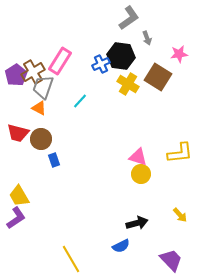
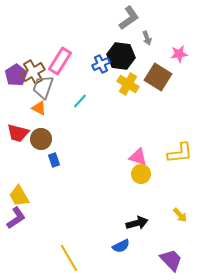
yellow line: moved 2 px left, 1 px up
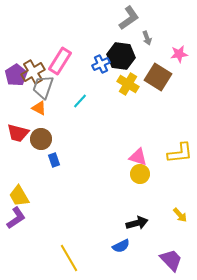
yellow circle: moved 1 px left
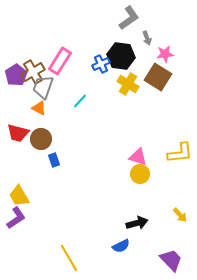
pink star: moved 14 px left
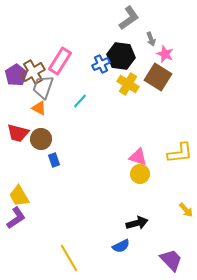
gray arrow: moved 4 px right, 1 px down
pink star: rotated 30 degrees clockwise
yellow arrow: moved 6 px right, 5 px up
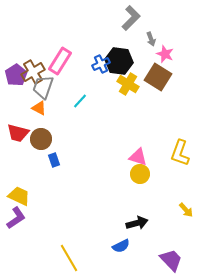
gray L-shape: moved 2 px right; rotated 10 degrees counterclockwise
black hexagon: moved 2 px left, 5 px down
yellow L-shape: rotated 116 degrees clockwise
yellow trapezoid: rotated 145 degrees clockwise
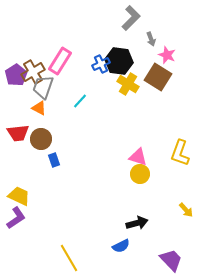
pink star: moved 2 px right, 1 px down
red trapezoid: rotated 20 degrees counterclockwise
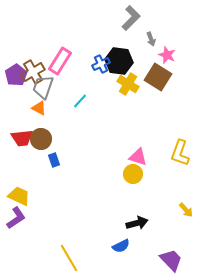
red trapezoid: moved 4 px right, 5 px down
yellow circle: moved 7 px left
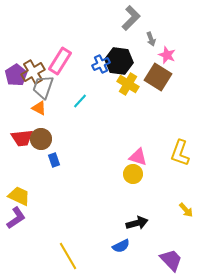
yellow line: moved 1 px left, 2 px up
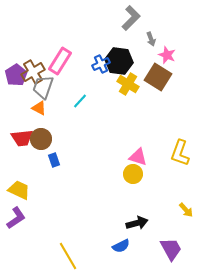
yellow trapezoid: moved 6 px up
purple trapezoid: moved 11 px up; rotated 15 degrees clockwise
